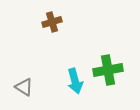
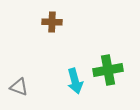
brown cross: rotated 18 degrees clockwise
gray triangle: moved 5 px left; rotated 12 degrees counterclockwise
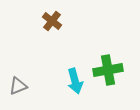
brown cross: moved 1 px up; rotated 36 degrees clockwise
gray triangle: moved 1 px left, 1 px up; rotated 42 degrees counterclockwise
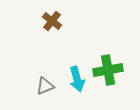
cyan arrow: moved 2 px right, 2 px up
gray triangle: moved 27 px right
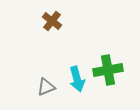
gray triangle: moved 1 px right, 1 px down
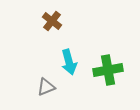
cyan arrow: moved 8 px left, 17 px up
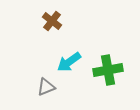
cyan arrow: rotated 70 degrees clockwise
